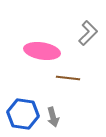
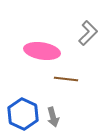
brown line: moved 2 px left, 1 px down
blue hexagon: rotated 16 degrees clockwise
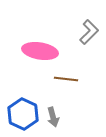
gray L-shape: moved 1 px right, 1 px up
pink ellipse: moved 2 px left
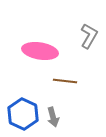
gray L-shape: moved 4 px down; rotated 15 degrees counterclockwise
brown line: moved 1 px left, 2 px down
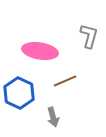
gray L-shape: rotated 15 degrees counterclockwise
brown line: rotated 30 degrees counterclockwise
blue hexagon: moved 4 px left, 21 px up
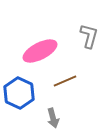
pink ellipse: rotated 36 degrees counterclockwise
gray arrow: moved 1 px down
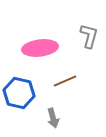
pink ellipse: moved 3 px up; rotated 20 degrees clockwise
blue hexagon: rotated 12 degrees counterclockwise
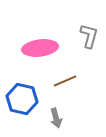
blue hexagon: moved 3 px right, 6 px down
gray arrow: moved 3 px right
